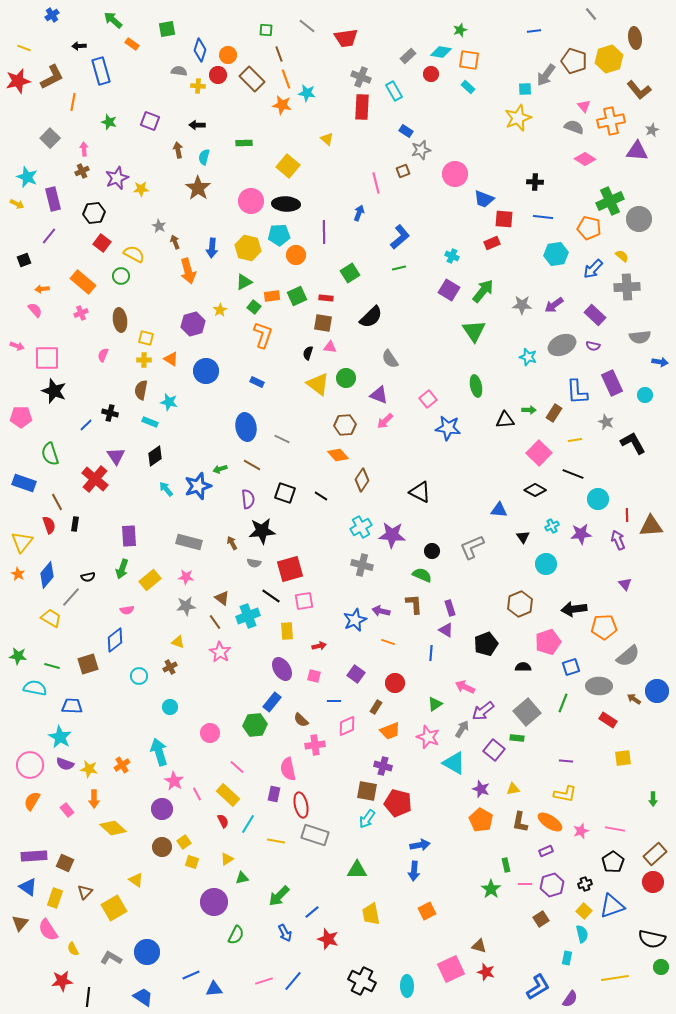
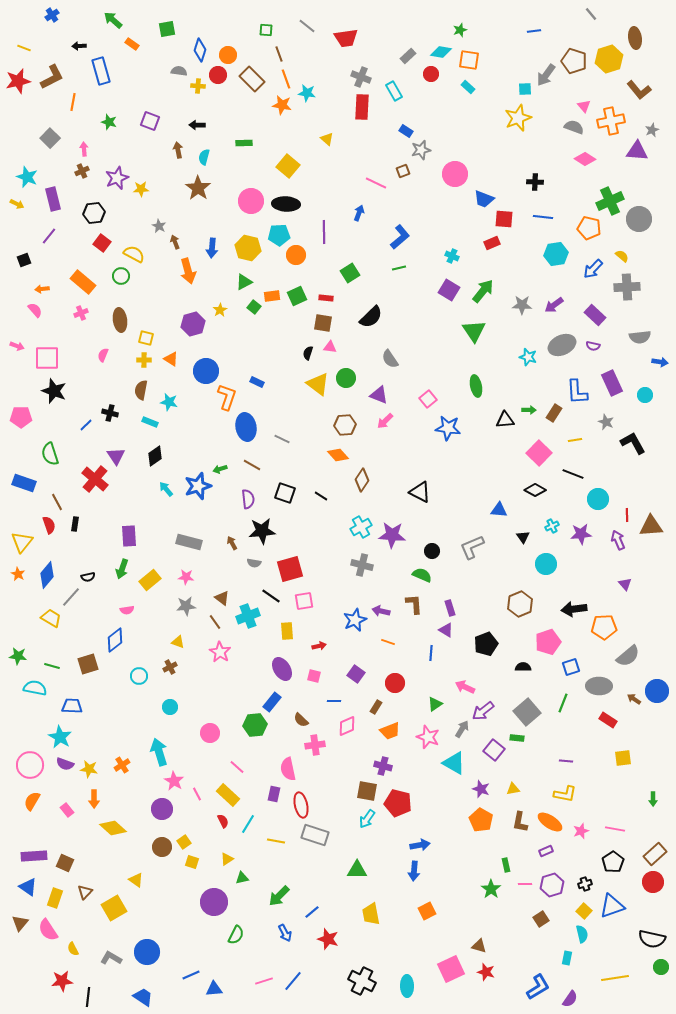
pink line at (376, 183): rotated 50 degrees counterclockwise
orange L-shape at (263, 335): moved 36 px left, 62 px down
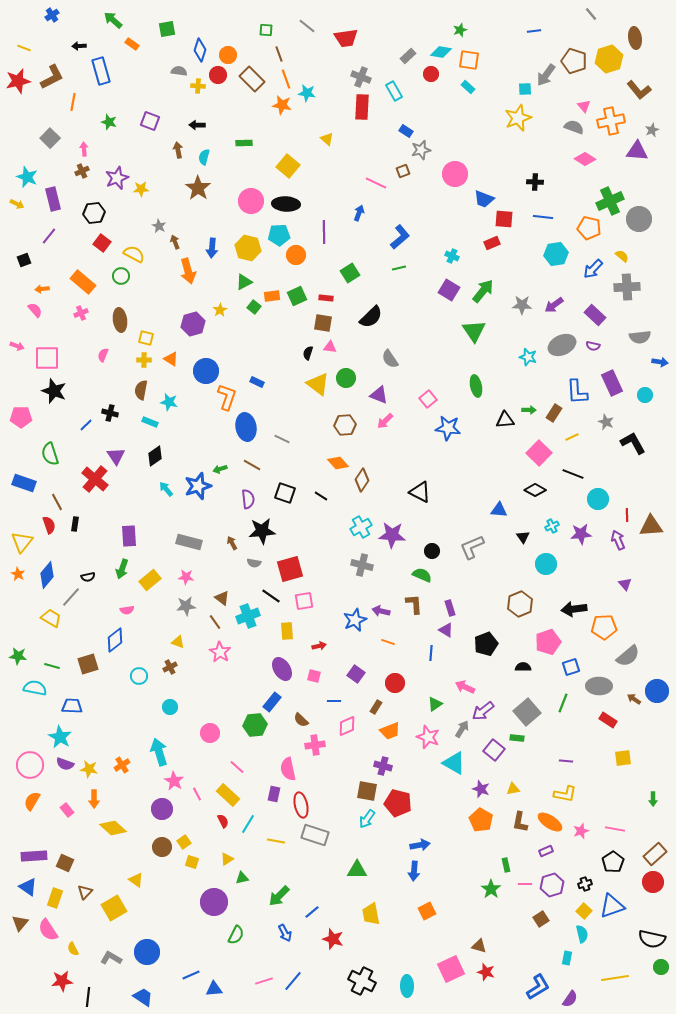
yellow line at (575, 440): moved 3 px left, 3 px up; rotated 16 degrees counterclockwise
orange diamond at (338, 455): moved 8 px down
red star at (328, 939): moved 5 px right
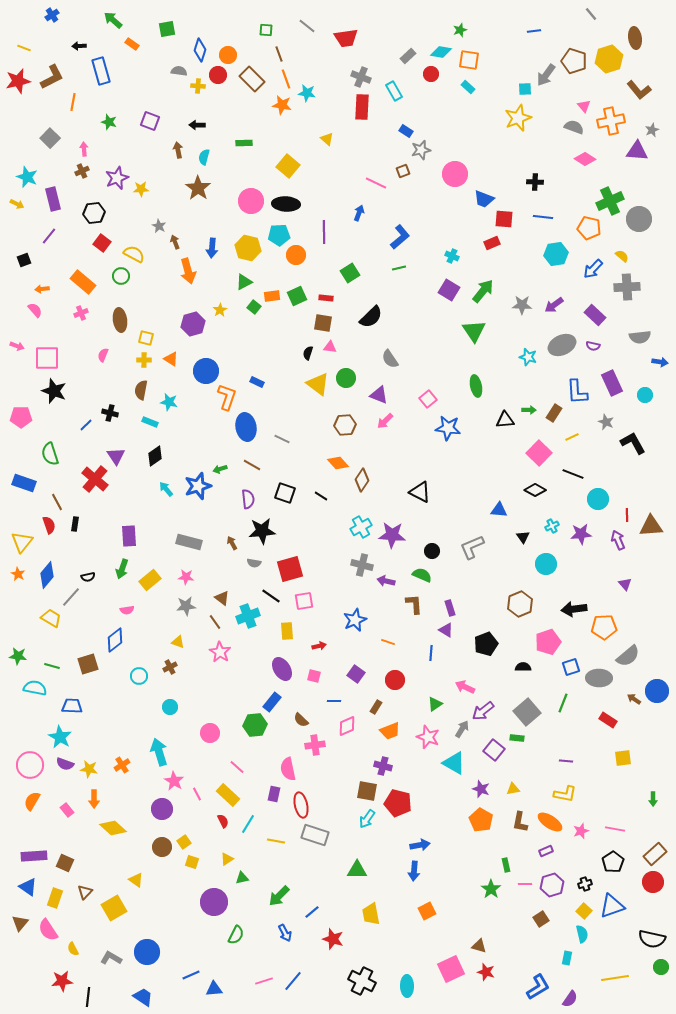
purple arrow at (381, 611): moved 5 px right, 30 px up
red circle at (395, 683): moved 3 px up
gray ellipse at (599, 686): moved 8 px up
